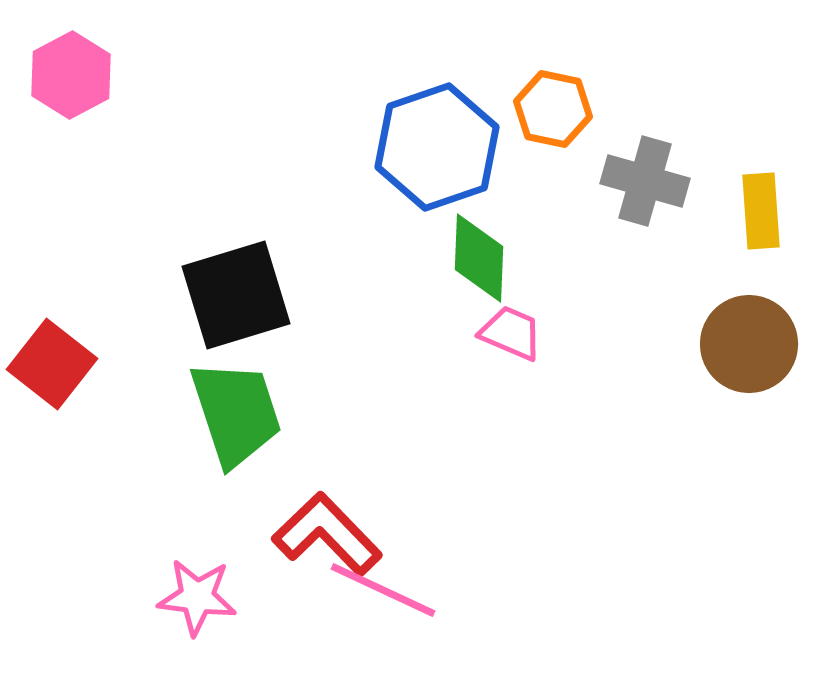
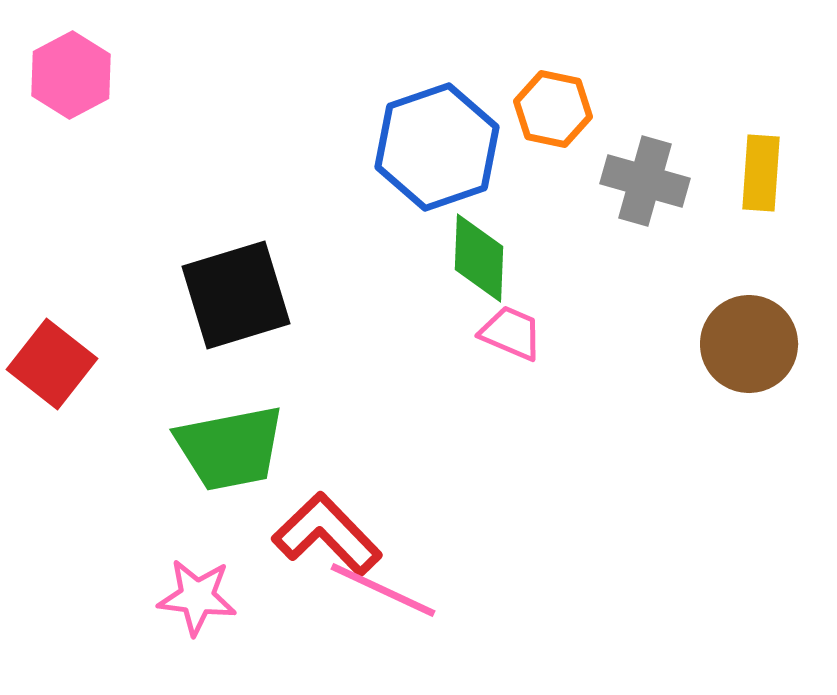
yellow rectangle: moved 38 px up; rotated 8 degrees clockwise
green trapezoid: moved 6 px left, 35 px down; rotated 97 degrees clockwise
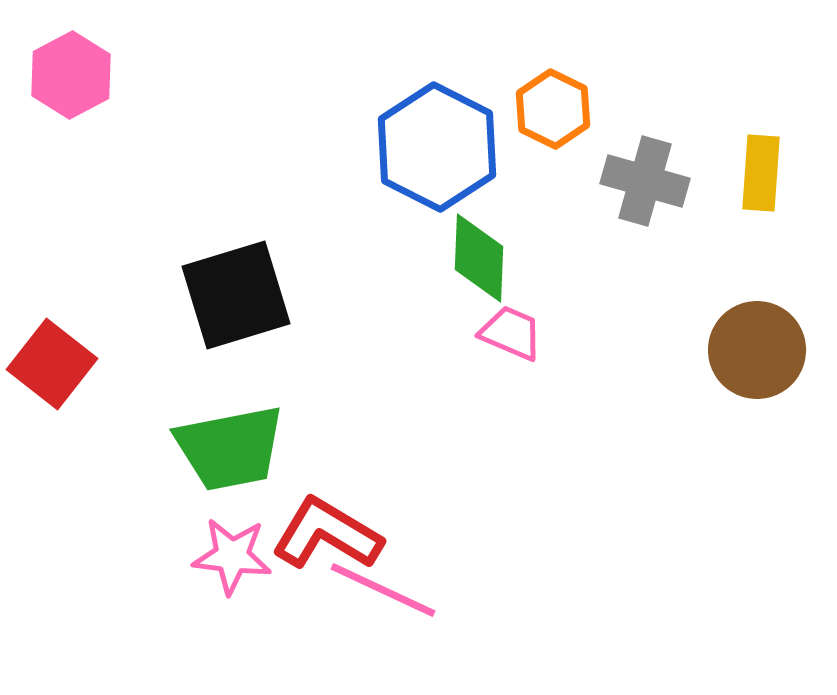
orange hexagon: rotated 14 degrees clockwise
blue hexagon: rotated 14 degrees counterclockwise
brown circle: moved 8 px right, 6 px down
red L-shape: rotated 15 degrees counterclockwise
pink star: moved 35 px right, 41 px up
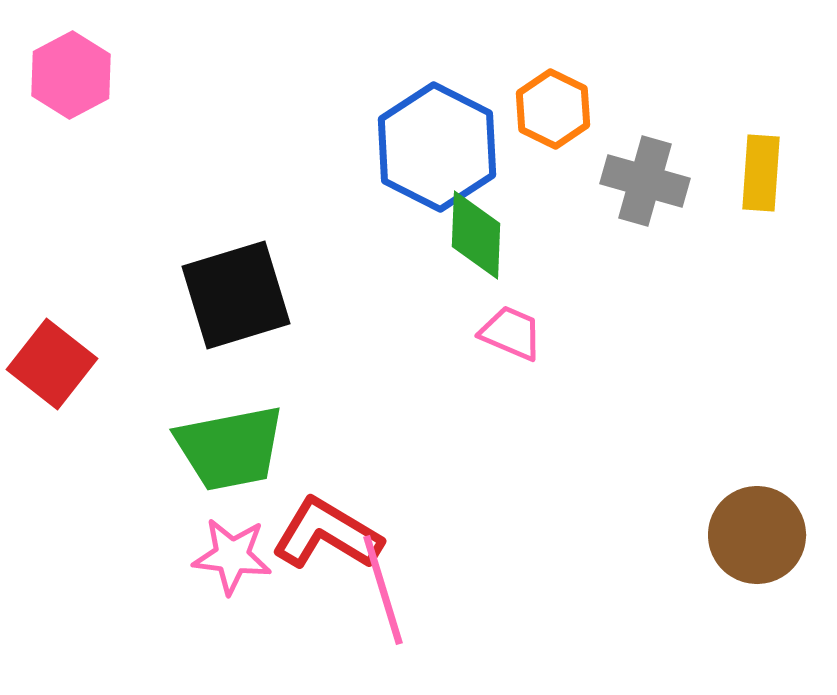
green diamond: moved 3 px left, 23 px up
brown circle: moved 185 px down
pink line: rotated 48 degrees clockwise
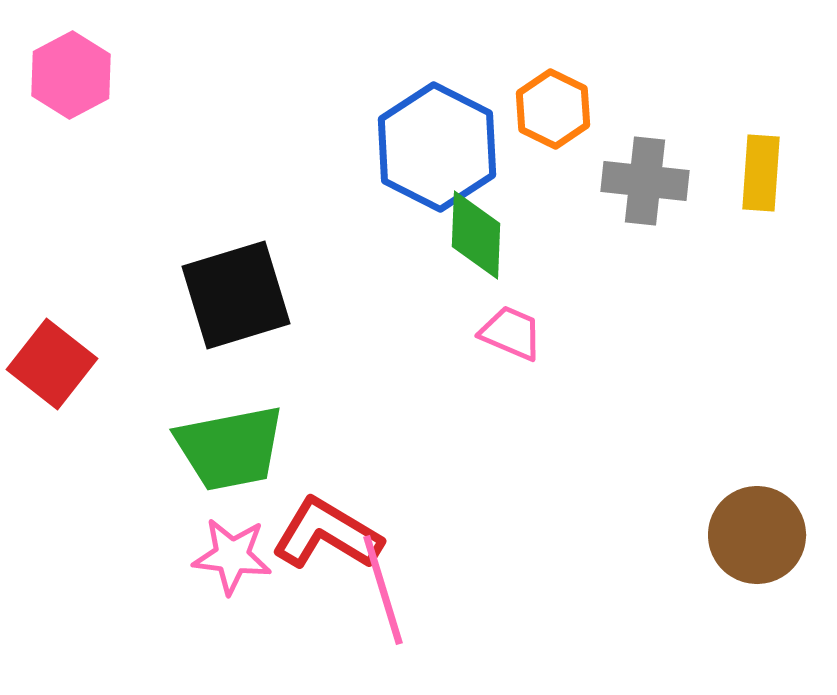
gray cross: rotated 10 degrees counterclockwise
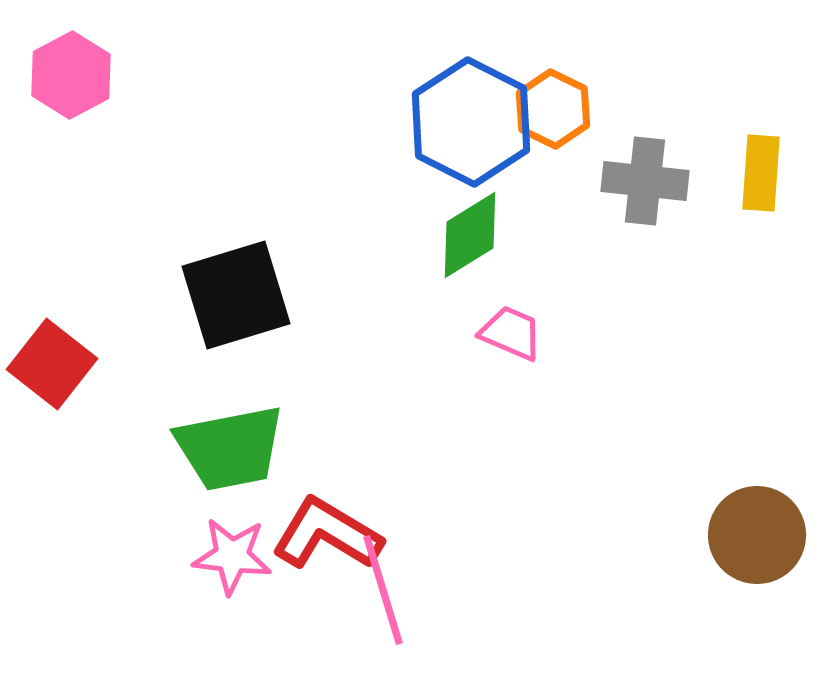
blue hexagon: moved 34 px right, 25 px up
green diamond: moved 6 px left; rotated 56 degrees clockwise
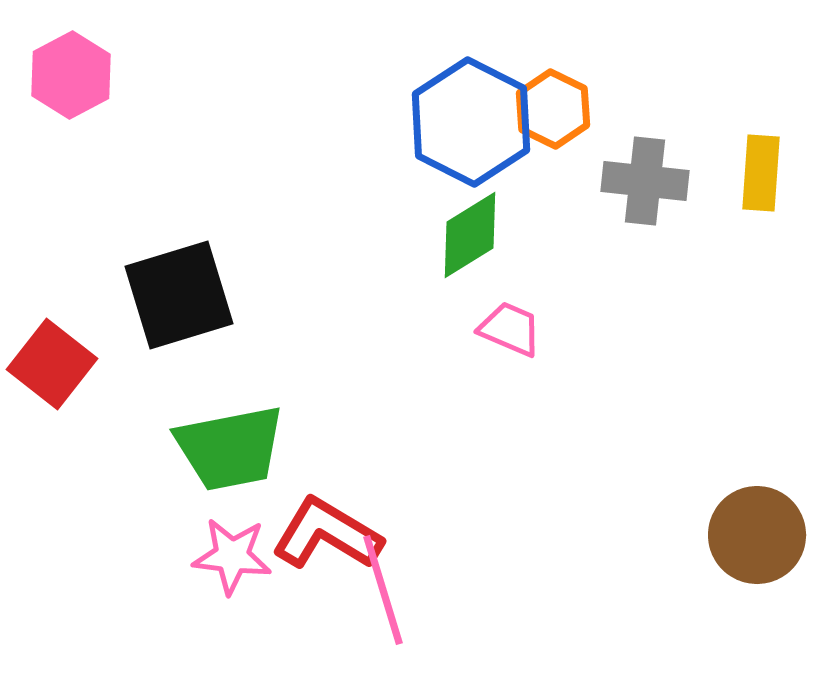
black square: moved 57 px left
pink trapezoid: moved 1 px left, 4 px up
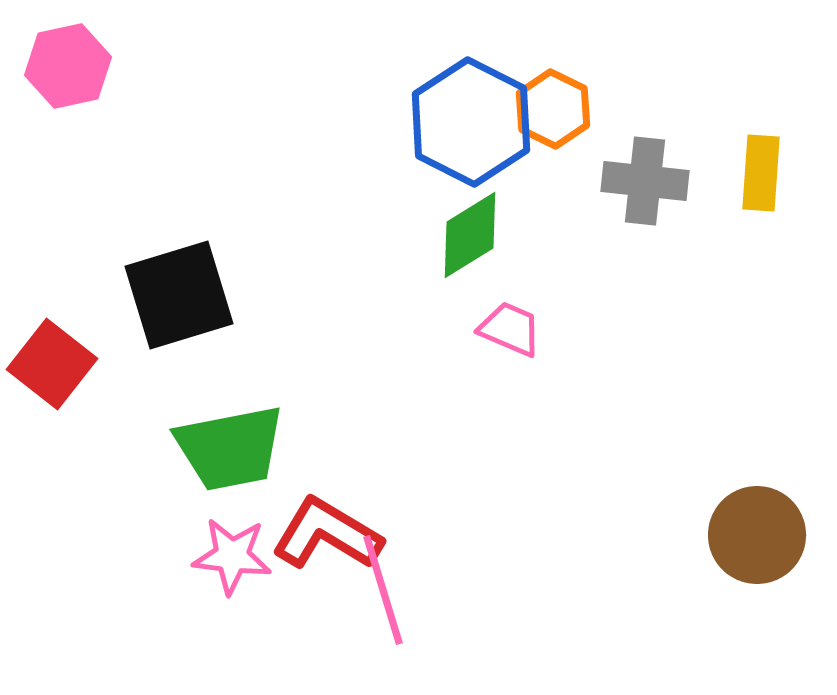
pink hexagon: moved 3 px left, 9 px up; rotated 16 degrees clockwise
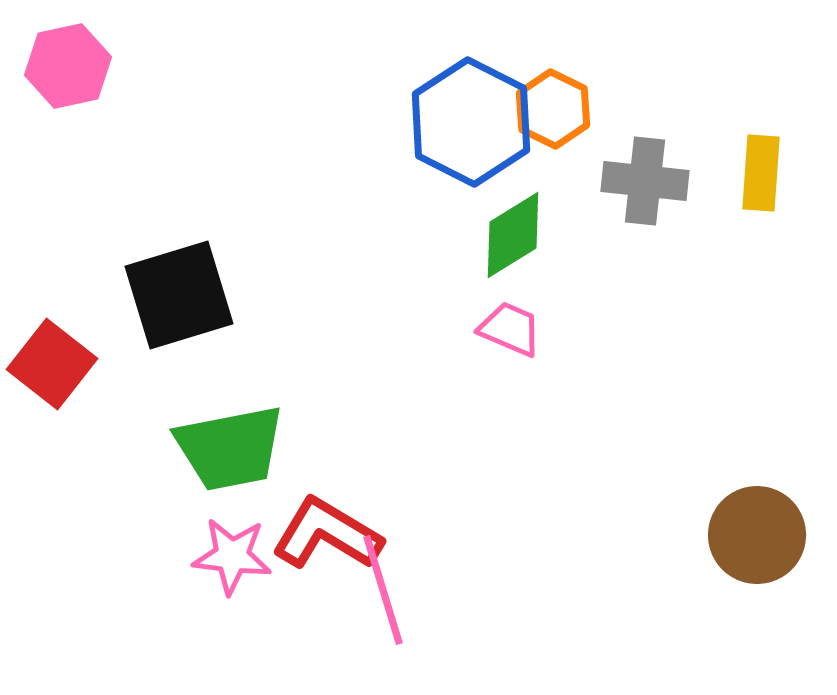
green diamond: moved 43 px right
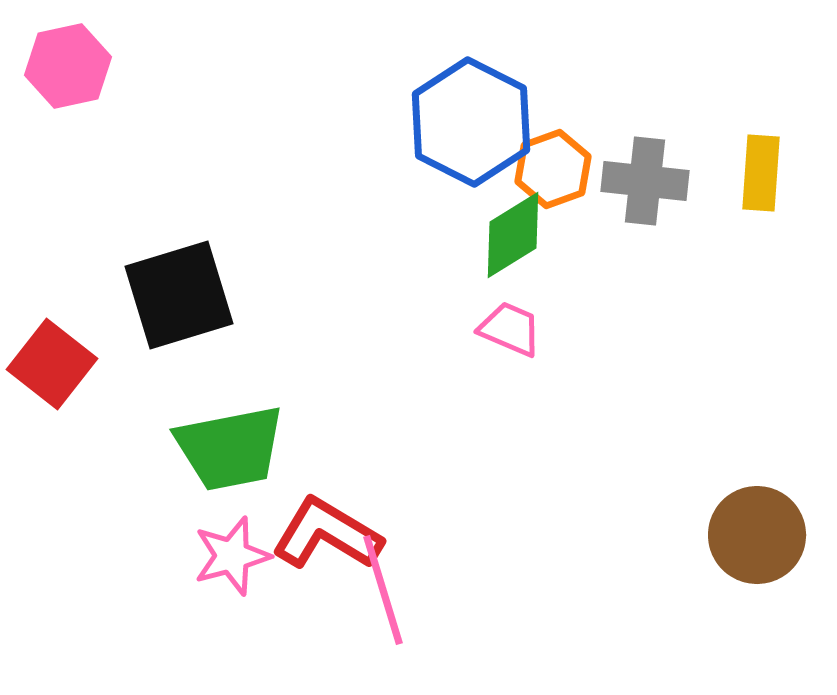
orange hexagon: moved 60 px down; rotated 14 degrees clockwise
pink star: rotated 22 degrees counterclockwise
